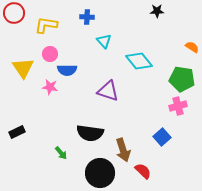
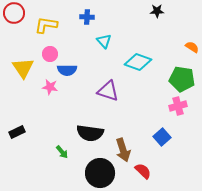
cyan diamond: moved 1 px left, 1 px down; rotated 32 degrees counterclockwise
green arrow: moved 1 px right, 1 px up
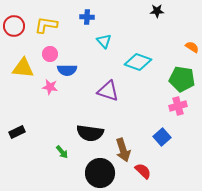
red circle: moved 13 px down
yellow triangle: rotated 50 degrees counterclockwise
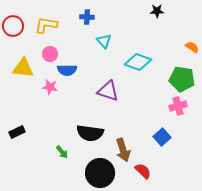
red circle: moved 1 px left
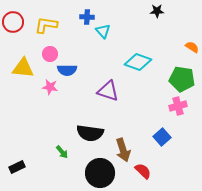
red circle: moved 4 px up
cyan triangle: moved 1 px left, 10 px up
black rectangle: moved 35 px down
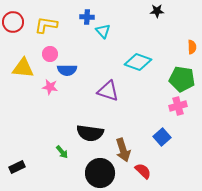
orange semicircle: rotated 56 degrees clockwise
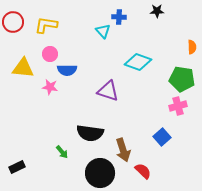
blue cross: moved 32 px right
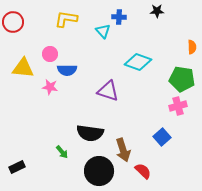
yellow L-shape: moved 20 px right, 6 px up
black circle: moved 1 px left, 2 px up
